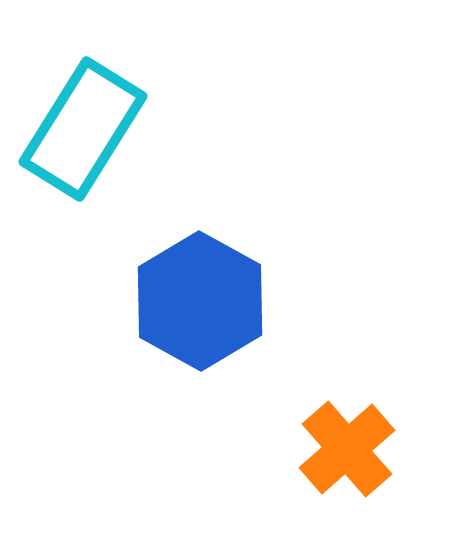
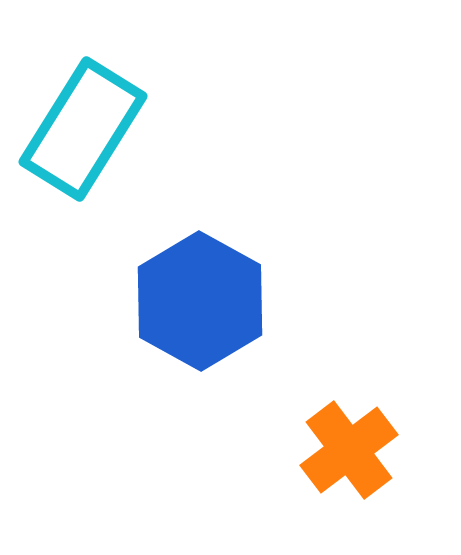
orange cross: moved 2 px right, 1 px down; rotated 4 degrees clockwise
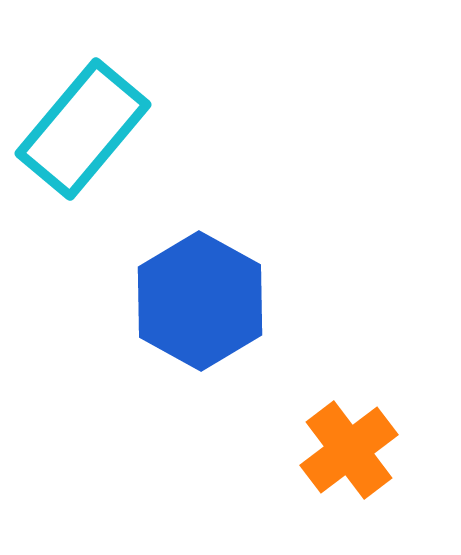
cyan rectangle: rotated 8 degrees clockwise
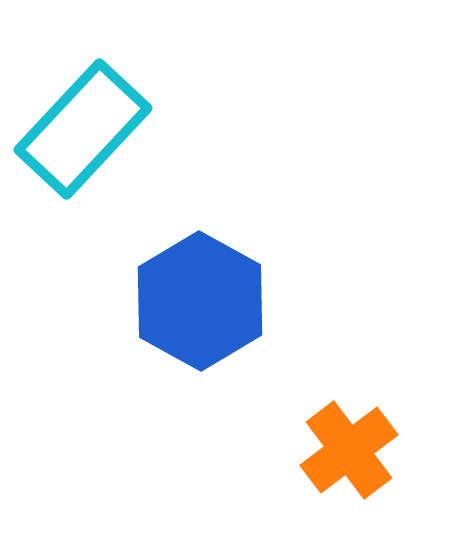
cyan rectangle: rotated 3 degrees clockwise
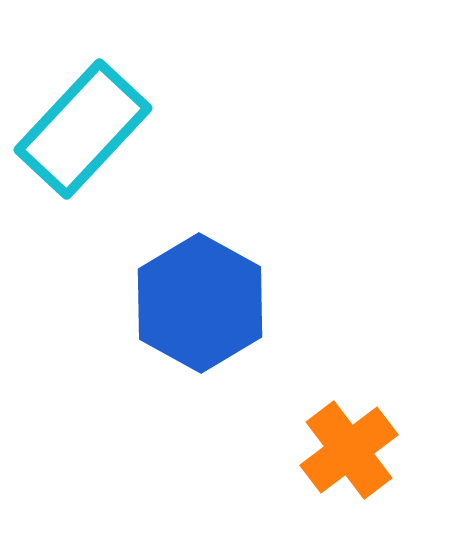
blue hexagon: moved 2 px down
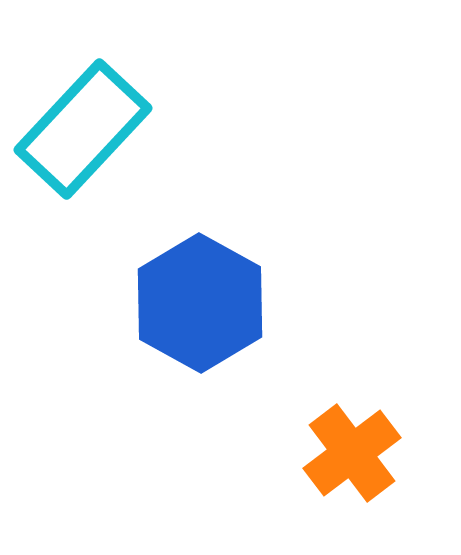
orange cross: moved 3 px right, 3 px down
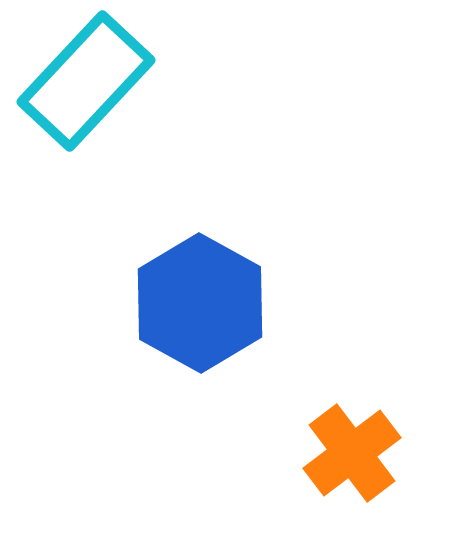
cyan rectangle: moved 3 px right, 48 px up
